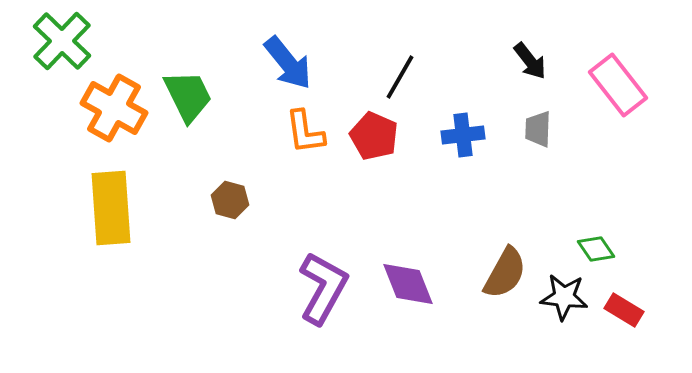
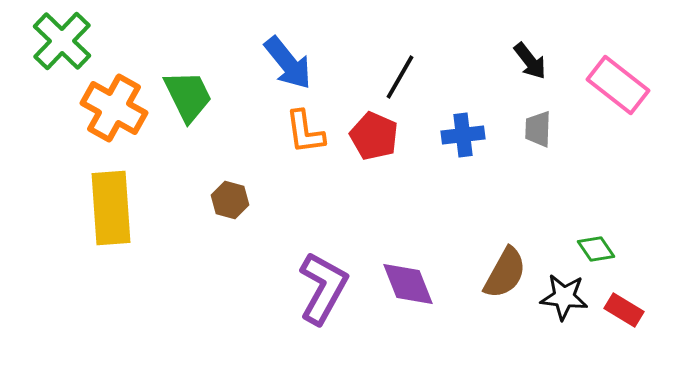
pink rectangle: rotated 14 degrees counterclockwise
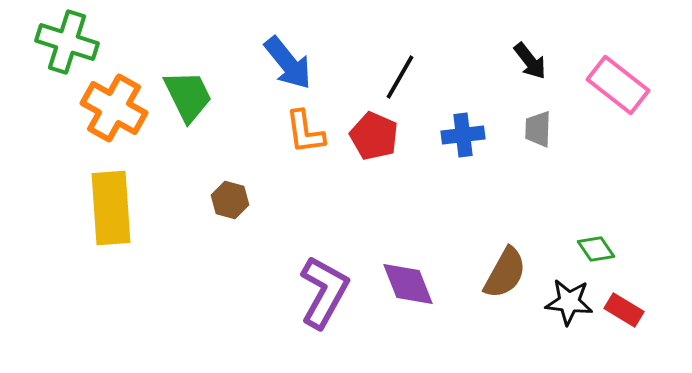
green cross: moved 5 px right, 1 px down; rotated 26 degrees counterclockwise
purple L-shape: moved 1 px right, 4 px down
black star: moved 5 px right, 5 px down
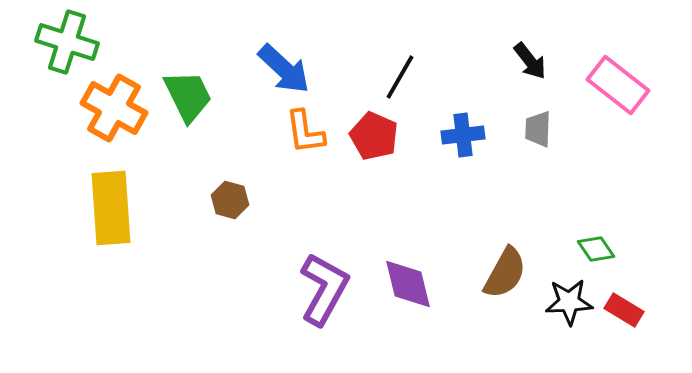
blue arrow: moved 4 px left, 6 px down; rotated 8 degrees counterclockwise
purple diamond: rotated 8 degrees clockwise
purple L-shape: moved 3 px up
black star: rotated 9 degrees counterclockwise
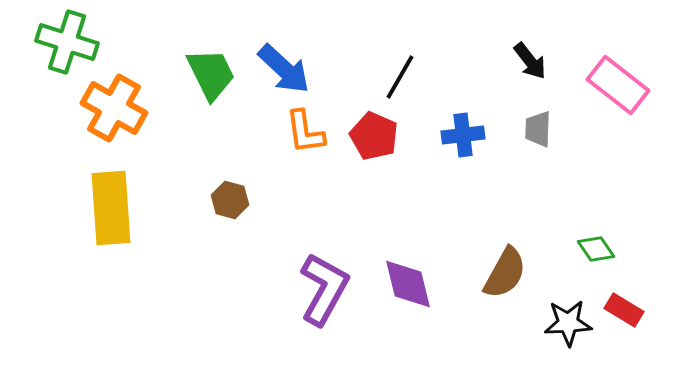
green trapezoid: moved 23 px right, 22 px up
black star: moved 1 px left, 21 px down
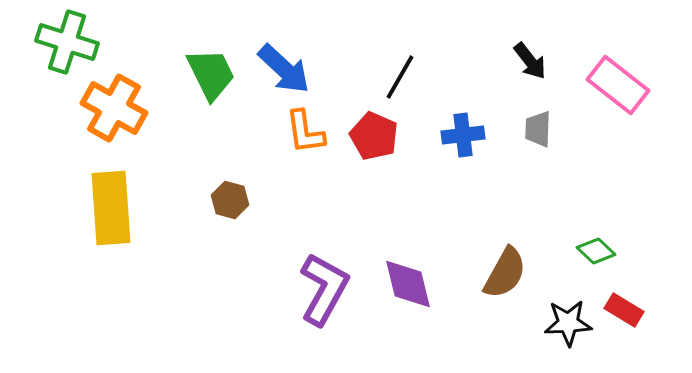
green diamond: moved 2 px down; rotated 12 degrees counterclockwise
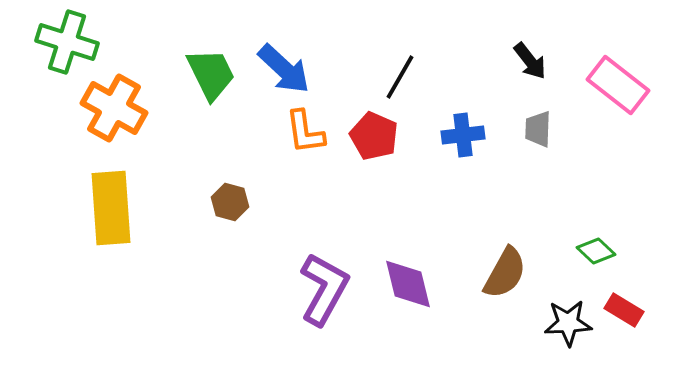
brown hexagon: moved 2 px down
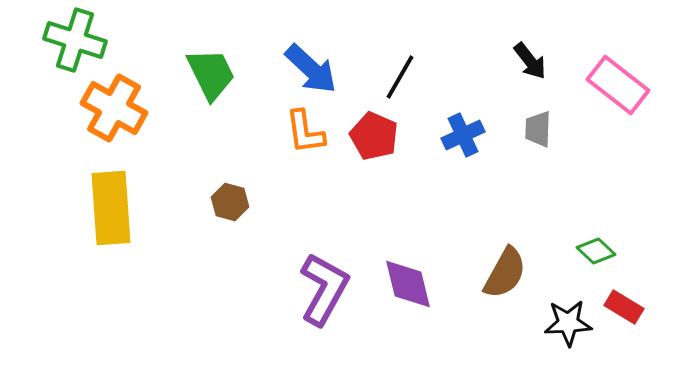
green cross: moved 8 px right, 2 px up
blue arrow: moved 27 px right
blue cross: rotated 18 degrees counterclockwise
red rectangle: moved 3 px up
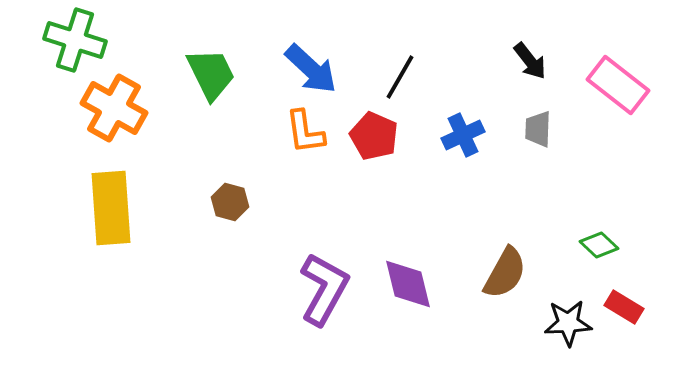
green diamond: moved 3 px right, 6 px up
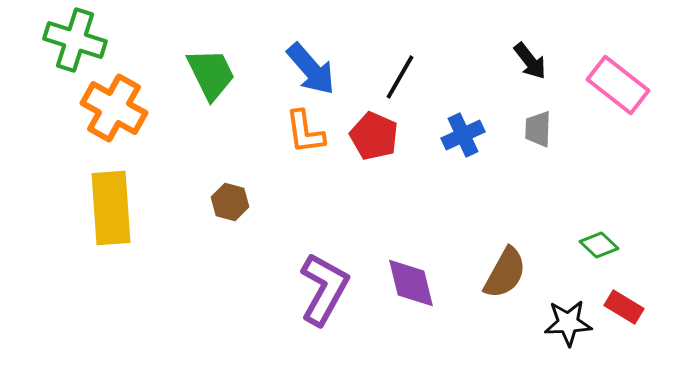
blue arrow: rotated 6 degrees clockwise
purple diamond: moved 3 px right, 1 px up
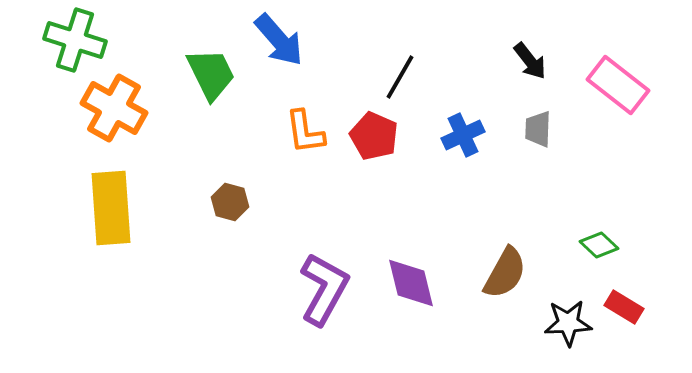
blue arrow: moved 32 px left, 29 px up
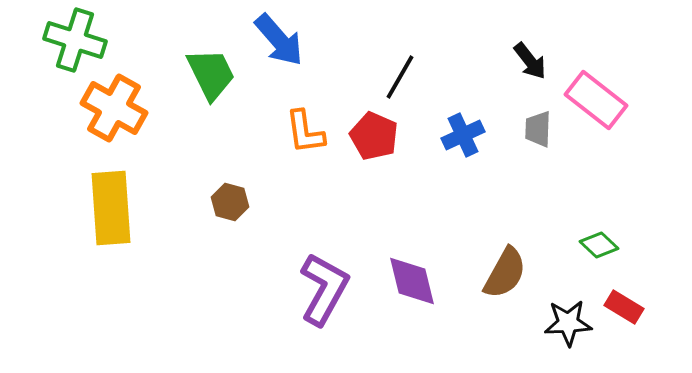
pink rectangle: moved 22 px left, 15 px down
purple diamond: moved 1 px right, 2 px up
